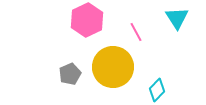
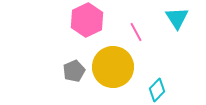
gray pentagon: moved 4 px right, 3 px up
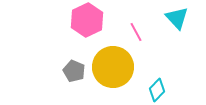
cyan triangle: rotated 10 degrees counterclockwise
gray pentagon: rotated 25 degrees counterclockwise
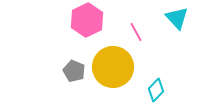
cyan diamond: moved 1 px left
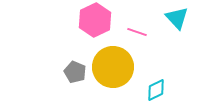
pink hexagon: moved 8 px right
pink line: moved 1 px right; rotated 42 degrees counterclockwise
gray pentagon: moved 1 px right, 1 px down
cyan diamond: rotated 20 degrees clockwise
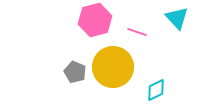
pink hexagon: rotated 12 degrees clockwise
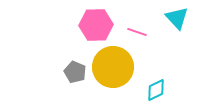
pink hexagon: moved 1 px right, 5 px down; rotated 12 degrees clockwise
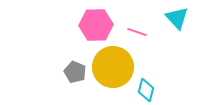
cyan diamond: moved 10 px left; rotated 50 degrees counterclockwise
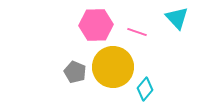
cyan diamond: moved 1 px left, 1 px up; rotated 25 degrees clockwise
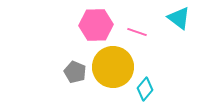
cyan triangle: moved 2 px right; rotated 10 degrees counterclockwise
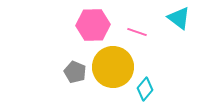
pink hexagon: moved 3 px left
